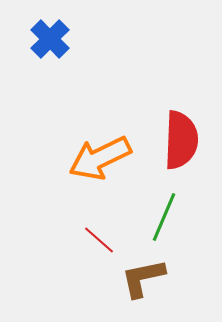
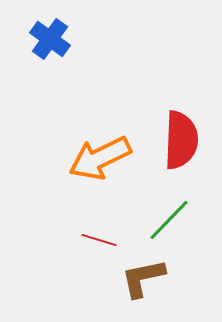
blue cross: rotated 9 degrees counterclockwise
green line: moved 5 px right, 3 px down; rotated 21 degrees clockwise
red line: rotated 24 degrees counterclockwise
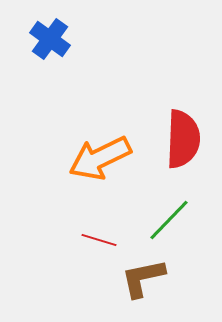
red semicircle: moved 2 px right, 1 px up
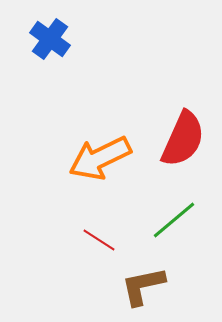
red semicircle: rotated 22 degrees clockwise
green line: moved 5 px right; rotated 6 degrees clockwise
red line: rotated 16 degrees clockwise
brown L-shape: moved 8 px down
